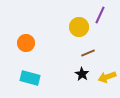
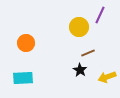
black star: moved 2 px left, 4 px up
cyan rectangle: moved 7 px left; rotated 18 degrees counterclockwise
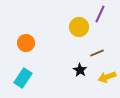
purple line: moved 1 px up
brown line: moved 9 px right
cyan rectangle: rotated 54 degrees counterclockwise
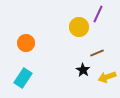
purple line: moved 2 px left
black star: moved 3 px right
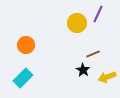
yellow circle: moved 2 px left, 4 px up
orange circle: moved 2 px down
brown line: moved 4 px left, 1 px down
cyan rectangle: rotated 12 degrees clockwise
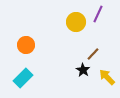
yellow circle: moved 1 px left, 1 px up
brown line: rotated 24 degrees counterclockwise
yellow arrow: rotated 66 degrees clockwise
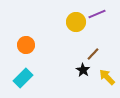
purple line: moved 1 px left; rotated 42 degrees clockwise
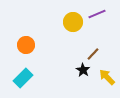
yellow circle: moved 3 px left
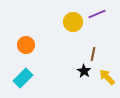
brown line: rotated 32 degrees counterclockwise
black star: moved 1 px right, 1 px down
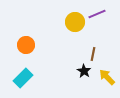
yellow circle: moved 2 px right
